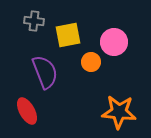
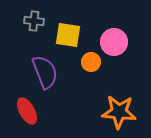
yellow square: rotated 20 degrees clockwise
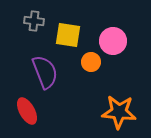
pink circle: moved 1 px left, 1 px up
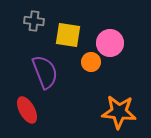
pink circle: moved 3 px left, 2 px down
red ellipse: moved 1 px up
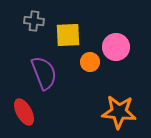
yellow square: rotated 12 degrees counterclockwise
pink circle: moved 6 px right, 4 px down
orange circle: moved 1 px left
purple semicircle: moved 1 px left, 1 px down
red ellipse: moved 3 px left, 2 px down
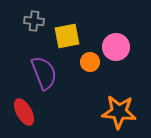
yellow square: moved 1 px left, 1 px down; rotated 8 degrees counterclockwise
